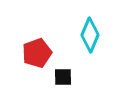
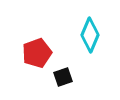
black square: rotated 18 degrees counterclockwise
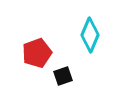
black square: moved 1 px up
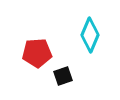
red pentagon: rotated 16 degrees clockwise
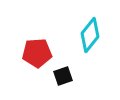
cyan diamond: rotated 16 degrees clockwise
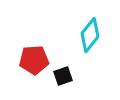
red pentagon: moved 3 px left, 7 px down
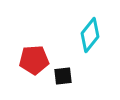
black square: rotated 12 degrees clockwise
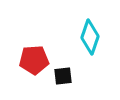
cyan diamond: moved 2 px down; rotated 20 degrees counterclockwise
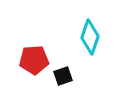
black square: rotated 12 degrees counterclockwise
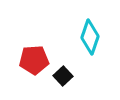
black square: rotated 24 degrees counterclockwise
